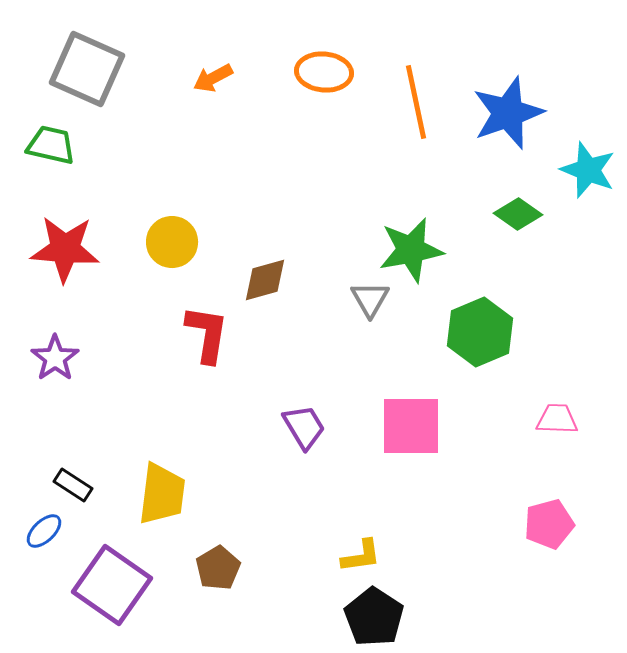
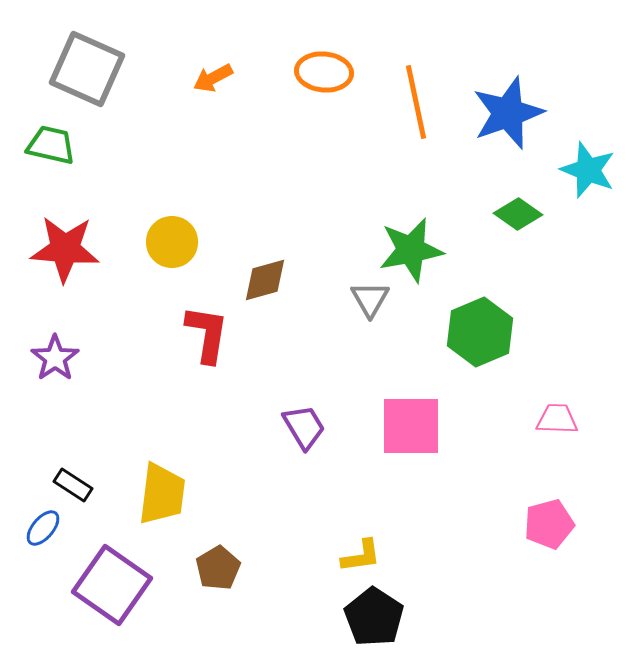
blue ellipse: moved 1 px left, 3 px up; rotated 6 degrees counterclockwise
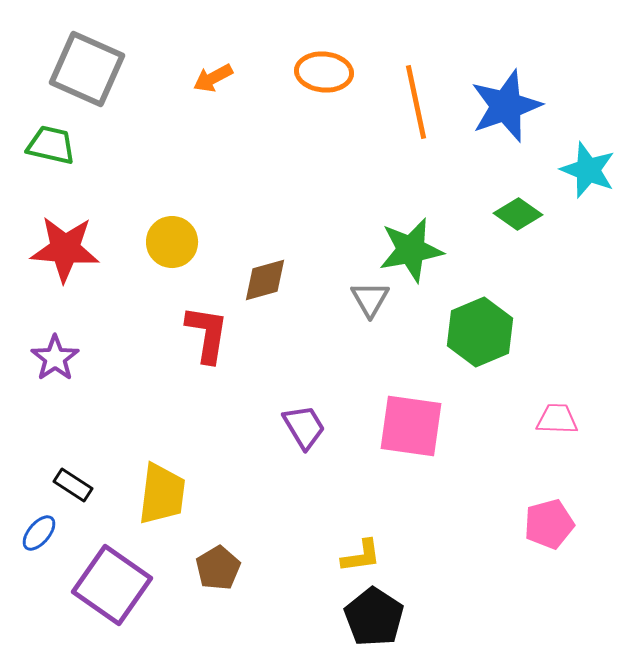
blue star: moved 2 px left, 7 px up
pink square: rotated 8 degrees clockwise
blue ellipse: moved 4 px left, 5 px down
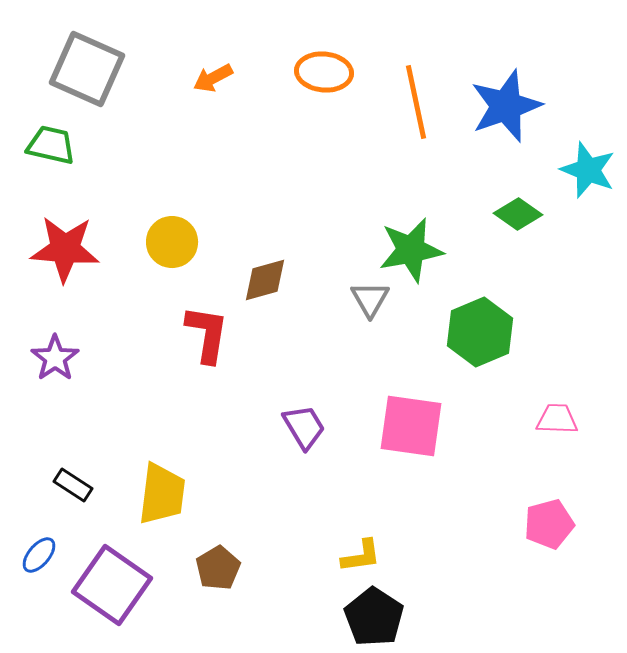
blue ellipse: moved 22 px down
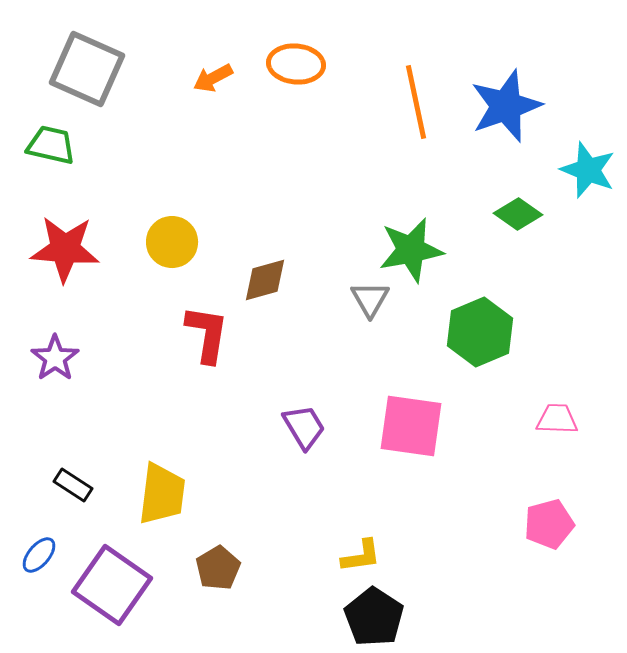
orange ellipse: moved 28 px left, 8 px up
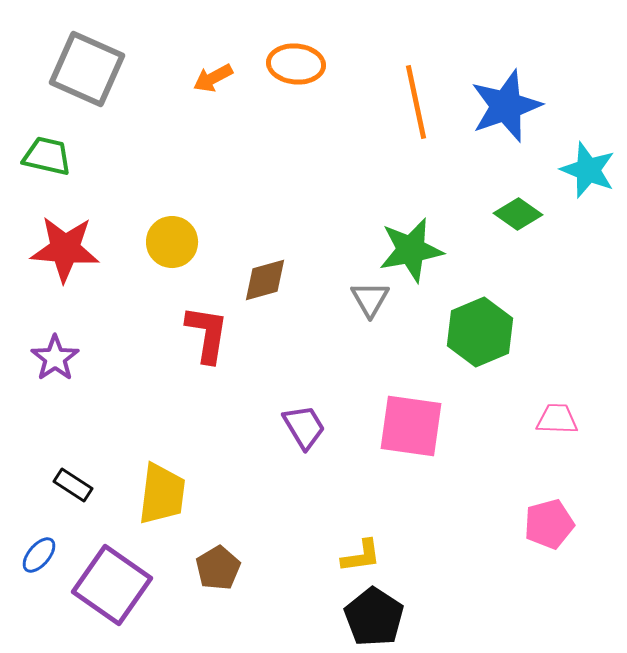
green trapezoid: moved 4 px left, 11 px down
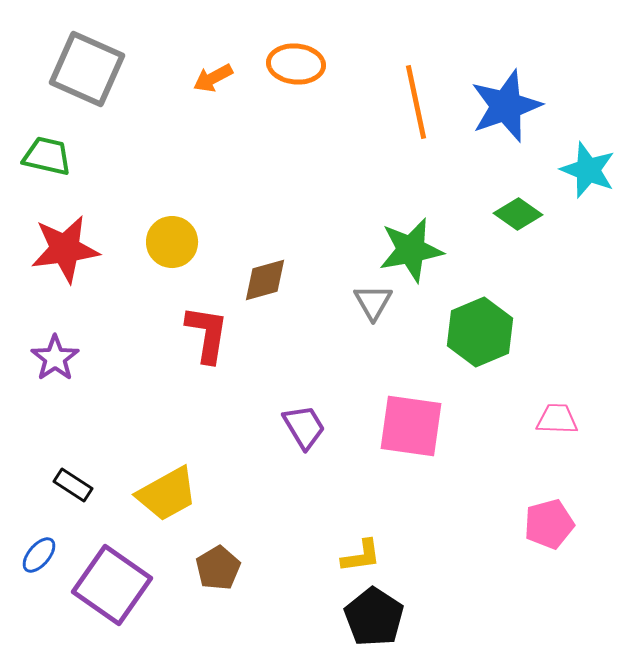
red star: rotated 12 degrees counterclockwise
gray triangle: moved 3 px right, 3 px down
yellow trapezoid: moved 5 px right; rotated 54 degrees clockwise
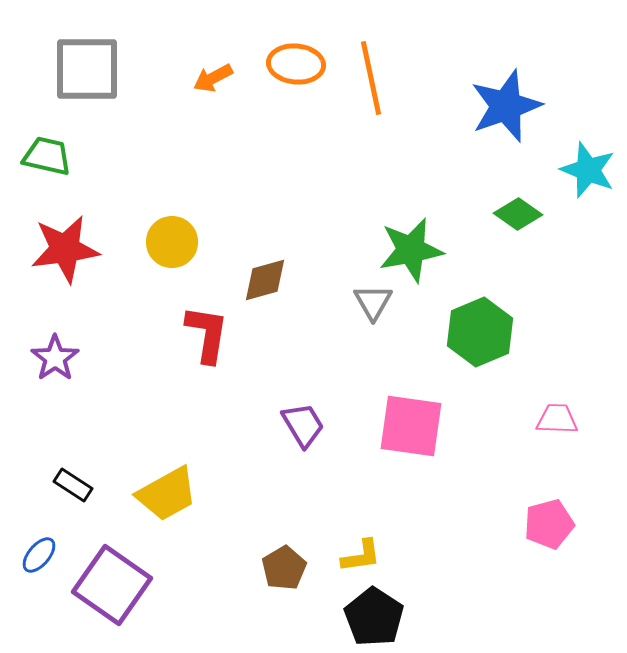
gray square: rotated 24 degrees counterclockwise
orange line: moved 45 px left, 24 px up
purple trapezoid: moved 1 px left, 2 px up
brown pentagon: moved 66 px right
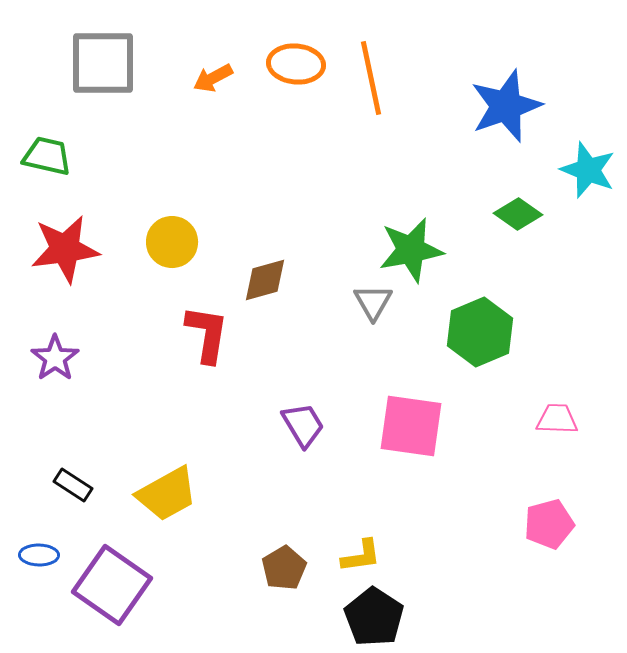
gray square: moved 16 px right, 6 px up
blue ellipse: rotated 51 degrees clockwise
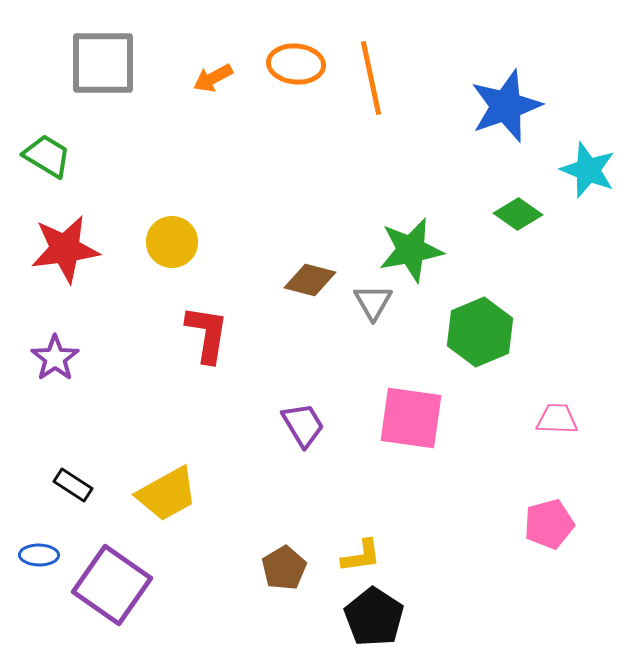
green trapezoid: rotated 18 degrees clockwise
brown diamond: moved 45 px right; rotated 30 degrees clockwise
pink square: moved 8 px up
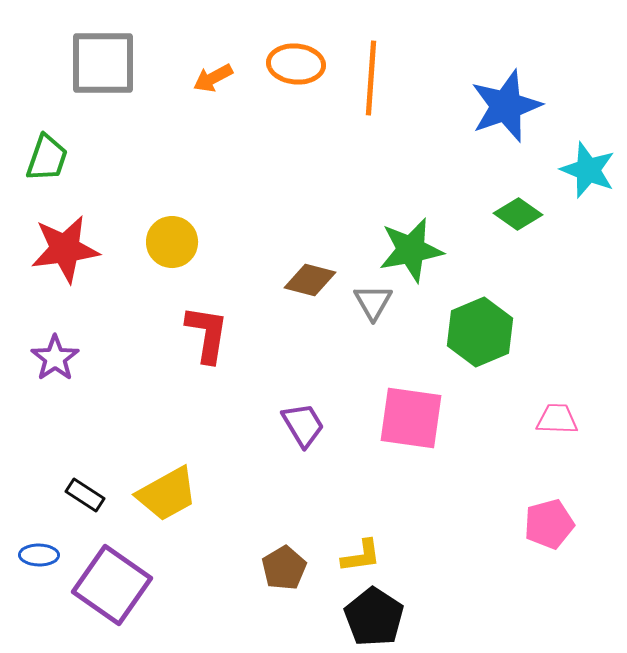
orange line: rotated 16 degrees clockwise
green trapezoid: moved 2 px down; rotated 78 degrees clockwise
black rectangle: moved 12 px right, 10 px down
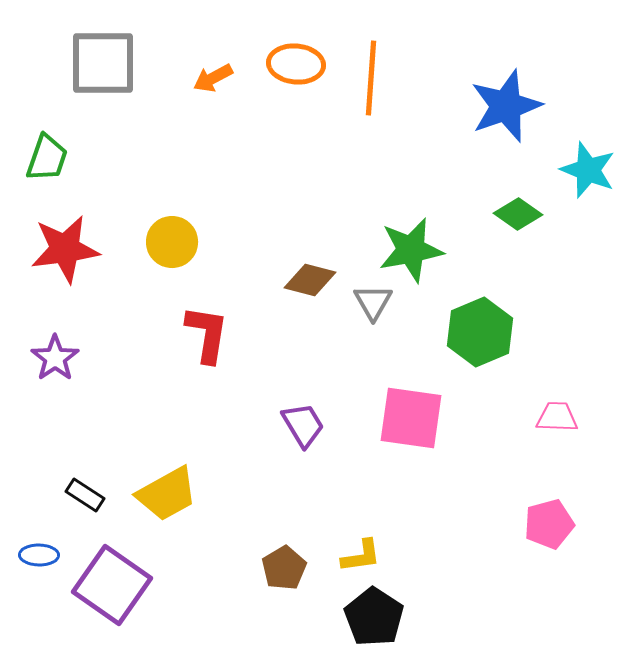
pink trapezoid: moved 2 px up
